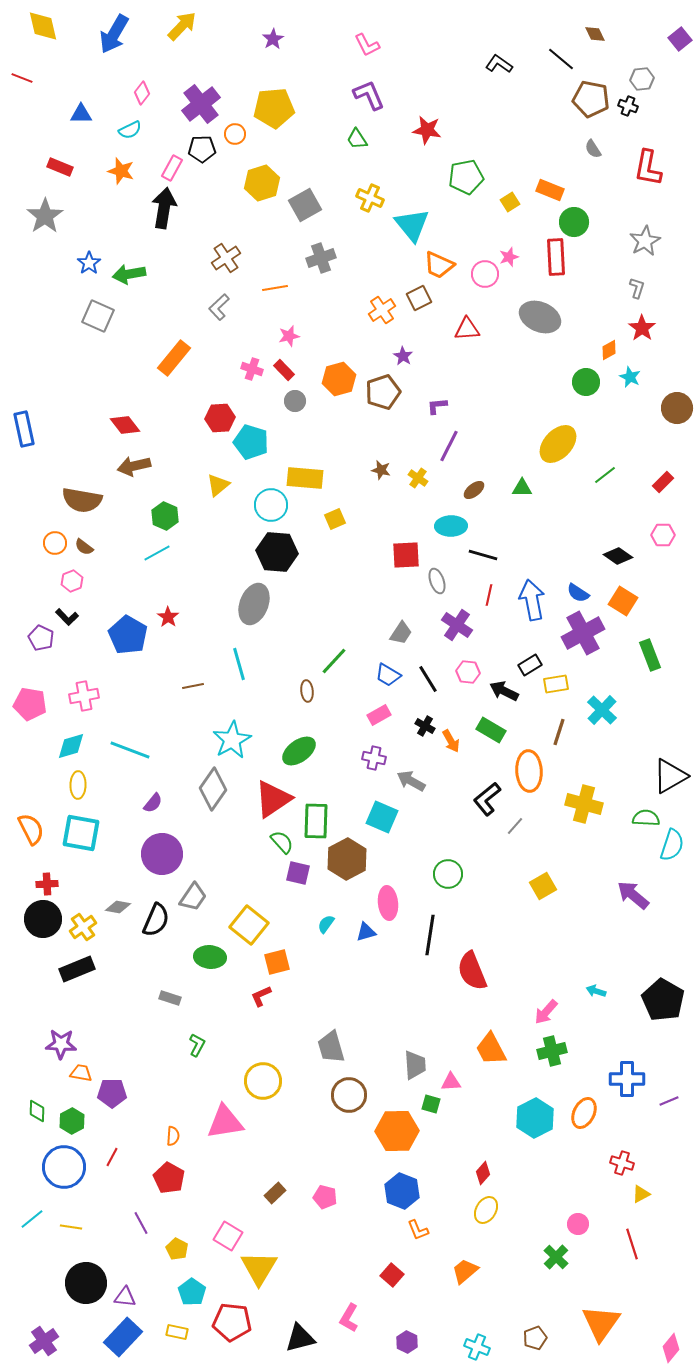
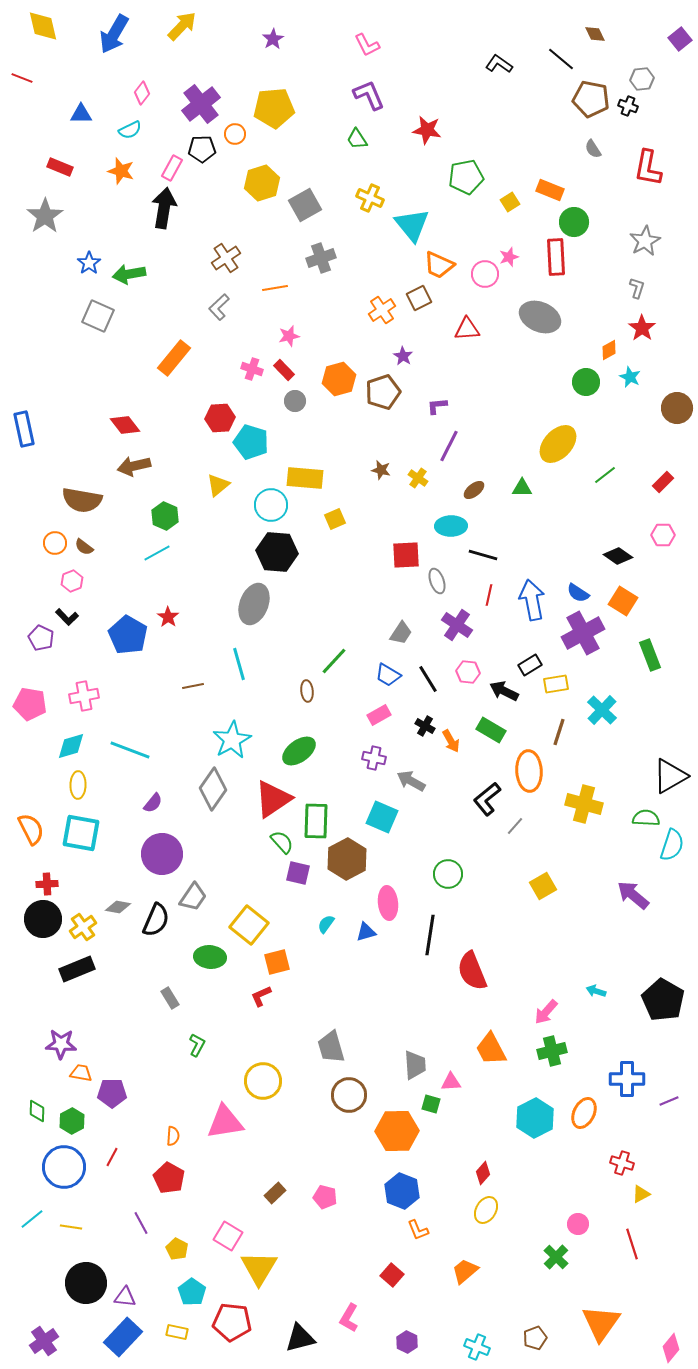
gray rectangle at (170, 998): rotated 40 degrees clockwise
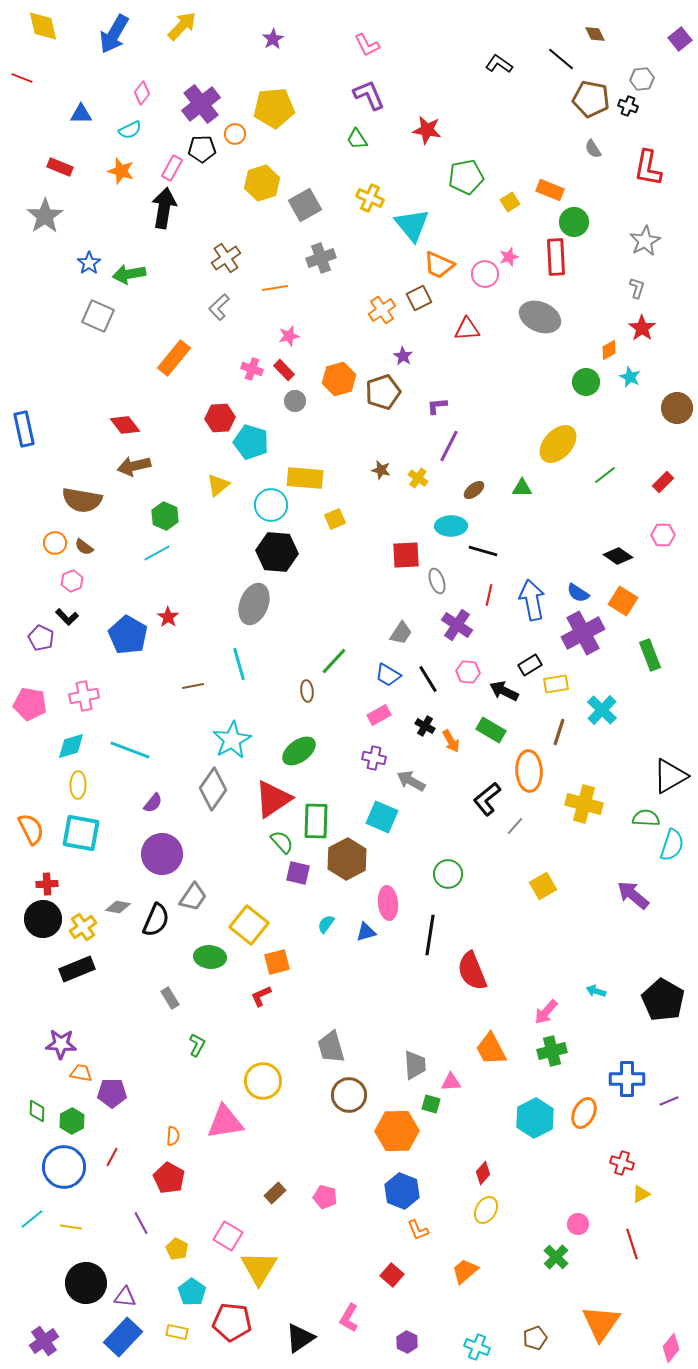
black line at (483, 555): moved 4 px up
black triangle at (300, 1338): rotated 20 degrees counterclockwise
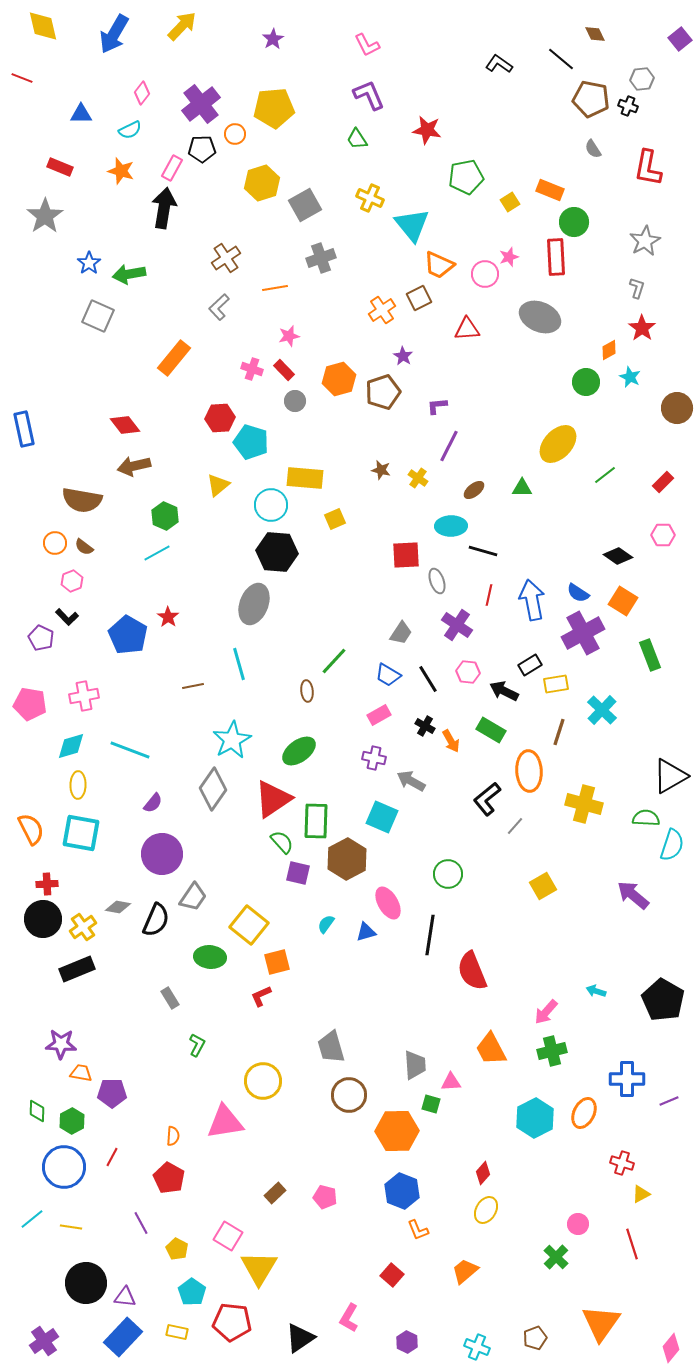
pink ellipse at (388, 903): rotated 24 degrees counterclockwise
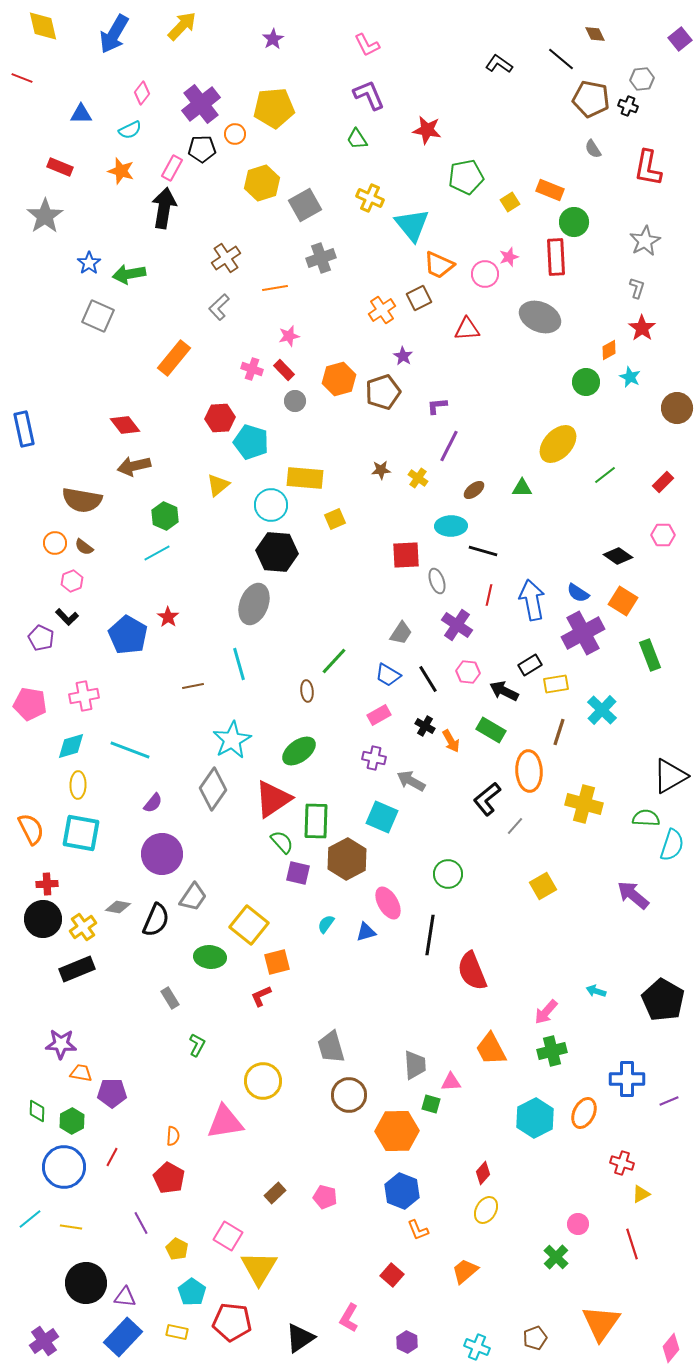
brown star at (381, 470): rotated 18 degrees counterclockwise
cyan line at (32, 1219): moved 2 px left
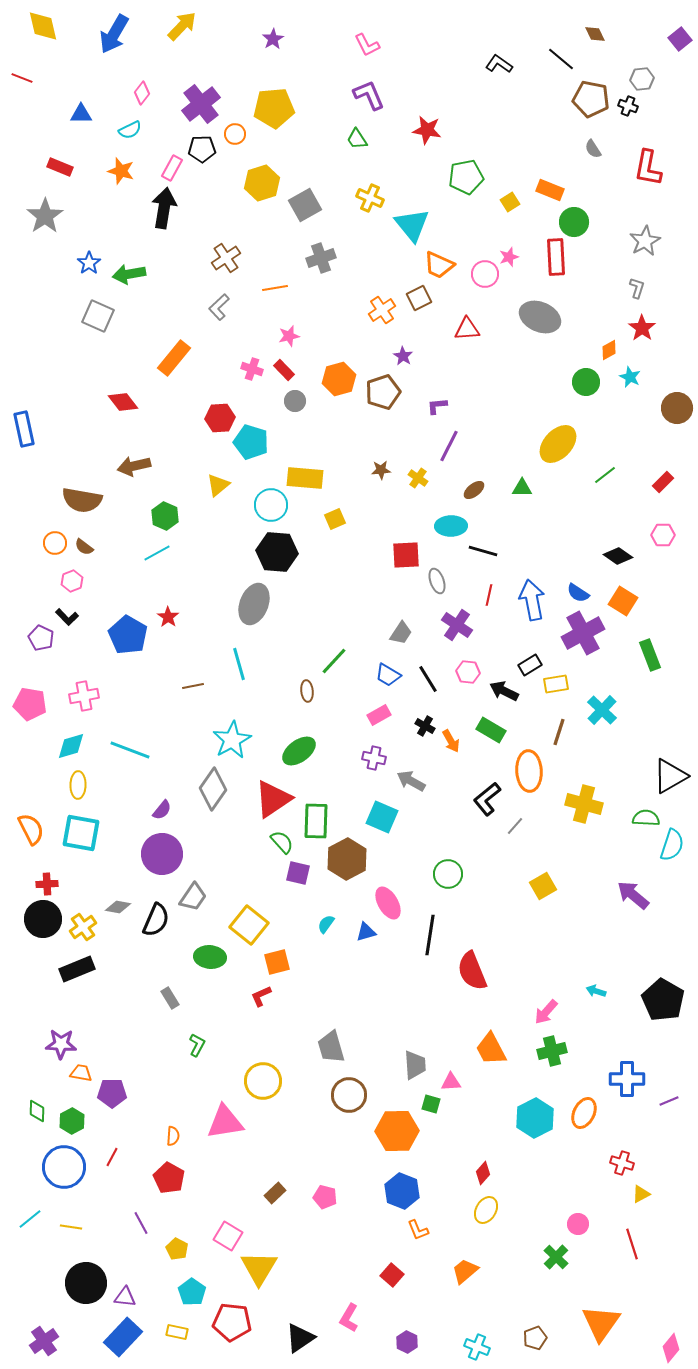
red diamond at (125, 425): moved 2 px left, 23 px up
purple semicircle at (153, 803): moved 9 px right, 7 px down
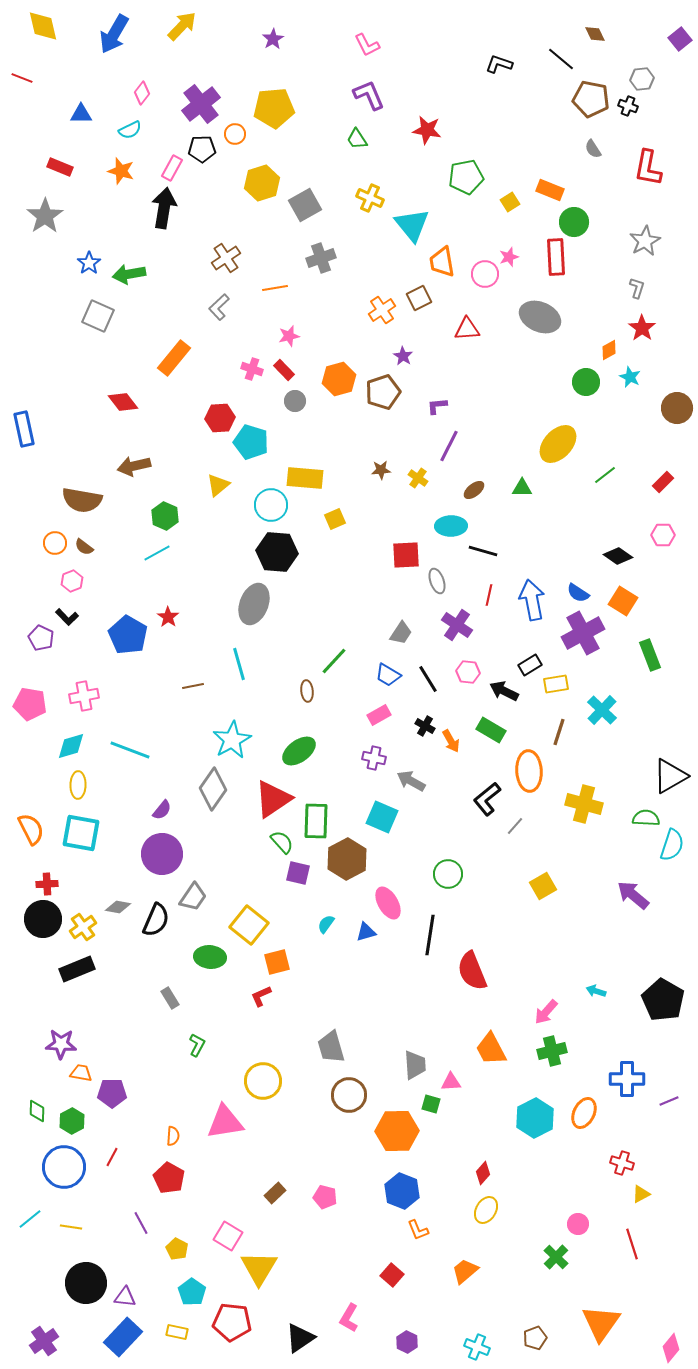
black L-shape at (499, 64): rotated 16 degrees counterclockwise
orange trapezoid at (439, 265): moved 3 px right, 3 px up; rotated 56 degrees clockwise
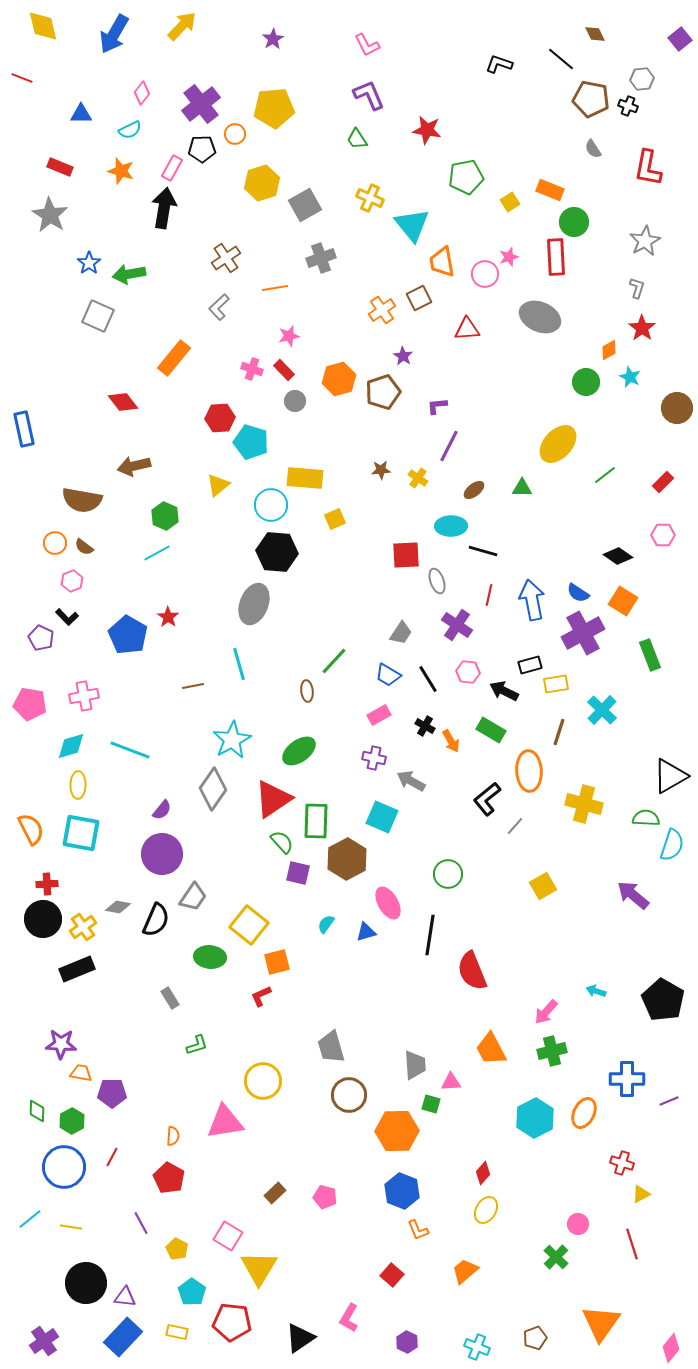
gray star at (45, 216): moved 5 px right, 1 px up; rotated 6 degrees counterclockwise
black rectangle at (530, 665): rotated 15 degrees clockwise
green L-shape at (197, 1045): rotated 45 degrees clockwise
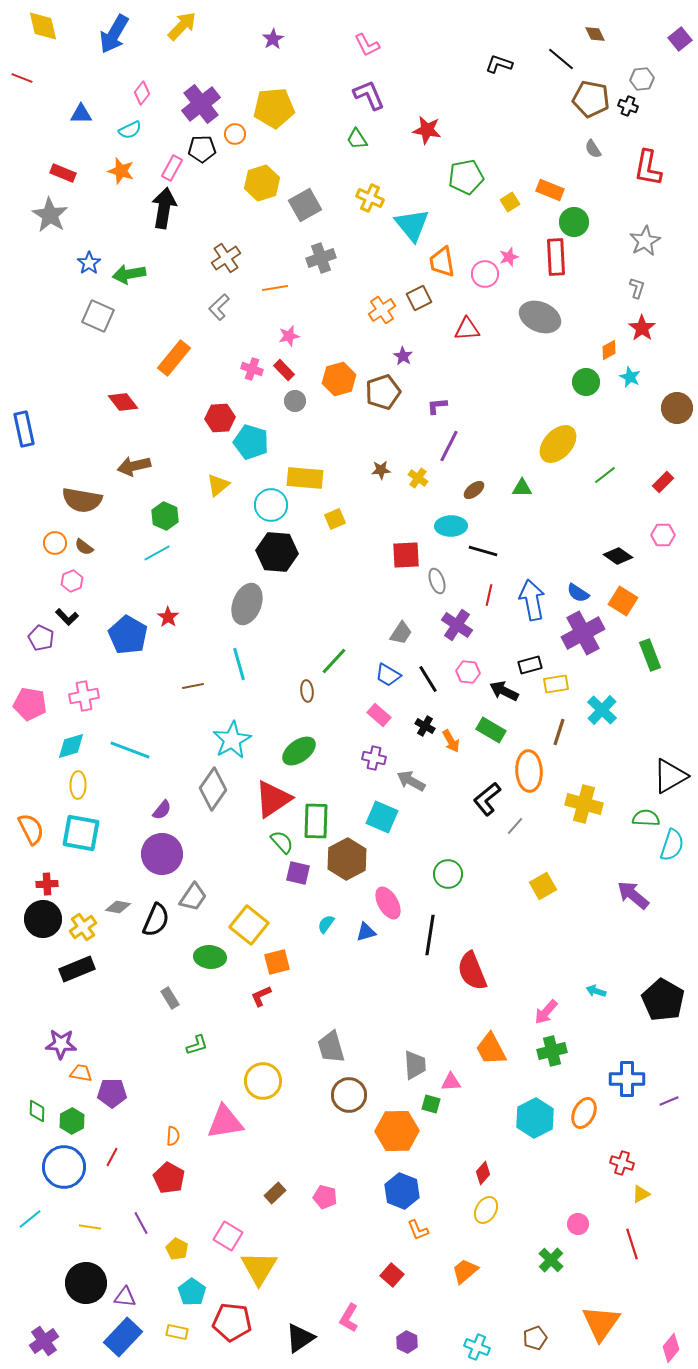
red rectangle at (60, 167): moved 3 px right, 6 px down
gray ellipse at (254, 604): moved 7 px left
pink rectangle at (379, 715): rotated 70 degrees clockwise
yellow line at (71, 1227): moved 19 px right
green cross at (556, 1257): moved 5 px left, 3 px down
